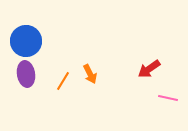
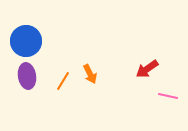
red arrow: moved 2 px left
purple ellipse: moved 1 px right, 2 px down
pink line: moved 2 px up
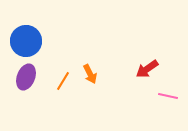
purple ellipse: moved 1 px left, 1 px down; rotated 30 degrees clockwise
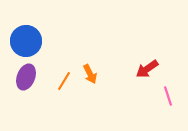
orange line: moved 1 px right
pink line: rotated 60 degrees clockwise
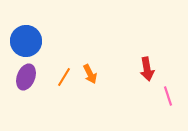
red arrow: rotated 65 degrees counterclockwise
orange line: moved 4 px up
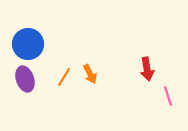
blue circle: moved 2 px right, 3 px down
purple ellipse: moved 1 px left, 2 px down; rotated 40 degrees counterclockwise
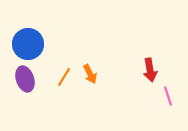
red arrow: moved 3 px right, 1 px down
